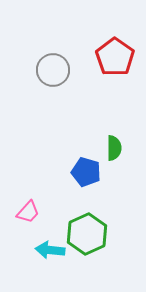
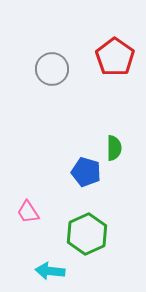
gray circle: moved 1 px left, 1 px up
pink trapezoid: rotated 105 degrees clockwise
cyan arrow: moved 21 px down
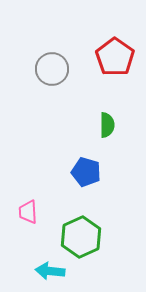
green semicircle: moved 7 px left, 23 px up
pink trapezoid: rotated 30 degrees clockwise
green hexagon: moved 6 px left, 3 px down
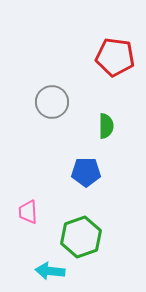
red pentagon: rotated 27 degrees counterclockwise
gray circle: moved 33 px down
green semicircle: moved 1 px left, 1 px down
blue pentagon: rotated 16 degrees counterclockwise
green hexagon: rotated 6 degrees clockwise
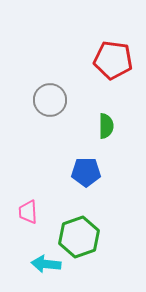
red pentagon: moved 2 px left, 3 px down
gray circle: moved 2 px left, 2 px up
green hexagon: moved 2 px left
cyan arrow: moved 4 px left, 7 px up
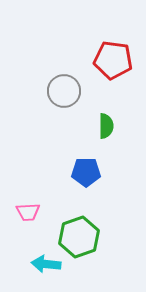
gray circle: moved 14 px right, 9 px up
pink trapezoid: rotated 90 degrees counterclockwise
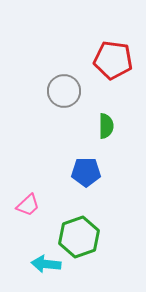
pink trapezoid: moved 7 px up; rotated 40 degrees counterclockwise
